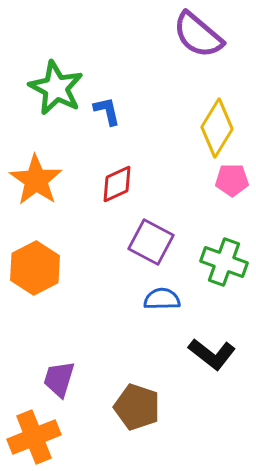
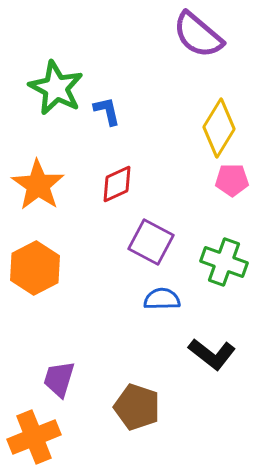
yellow diamond: moved 2 px right
orange star: moved 2 px right, 5 px down
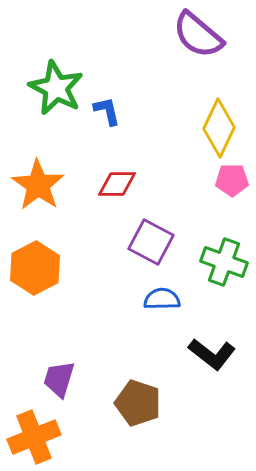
yellow diamond: rotated 6 degrees counterclockwise
red diamond: rotated 24 degrees clockwise
brown pentagon: moved 1 px right, 4 px up
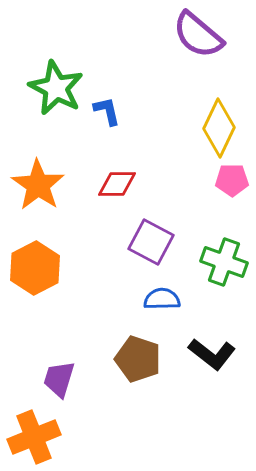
brown pentagon: moved 44 px up
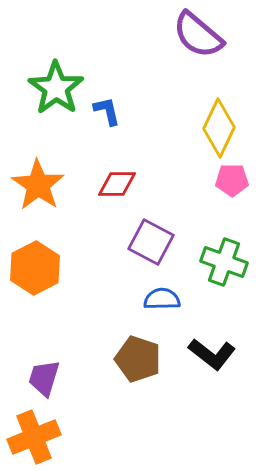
green star: rotated 8 degrees clockwise
purple trapezoid: moved 15 px left, 1 px up
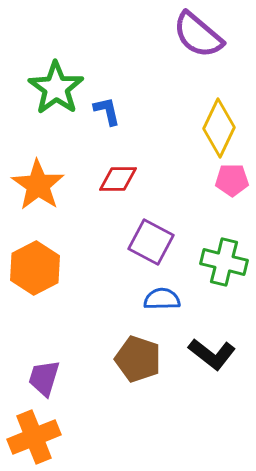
red diamond: moved 1 px right, 5 px up
green cross: rotated 6 degrees counterclockwise
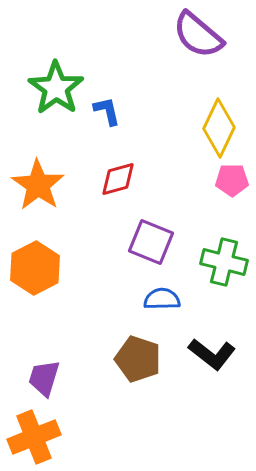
red diamond: rotated 15 degrees counterclockwise
purple square: rotated 6 degrees counterclockwise
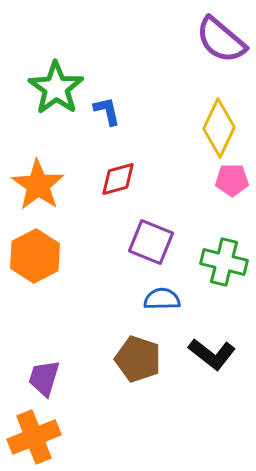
purple semicircle: moved 23 px right, 5 px down
orange hexagon: moved 12 px up
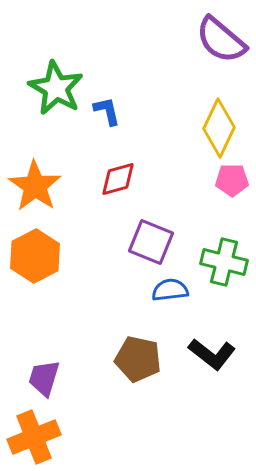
green star: rotated 6 degrees counterclockwise
orange star: moved 3 px left, 1 px down
blue semicircle: moved 8 px right, 9 px up; rotated 6 degrees counterclockwise
brown pentagon: rotated 6 degrees counterclockwise
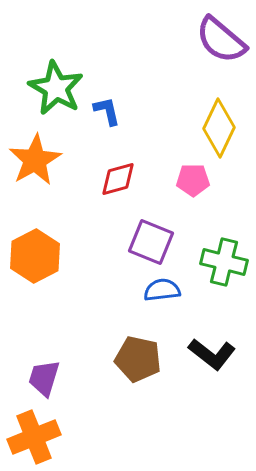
pink pentagon: moved 39 px left
orange star: moved 26 px up; rotated 8 degrees clockwise
blue semicircle: moved 8 px left
